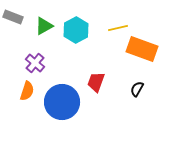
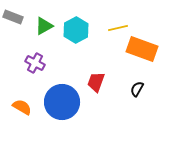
purple cross: rotated 12 degrees counterclockwise
orange semicircle: moved 5 px left, 16 px down; rotated 78 degrees counterclockwise
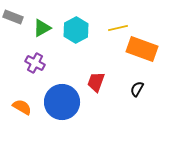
green triangle: moved 2 px left, 2 px down
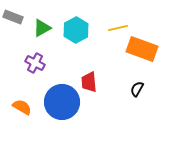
red trapezoid: moved 7 px left; rotated 25 degrees counterclockwise
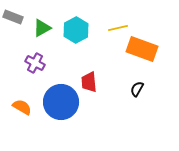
blue circle: moved 1 px left
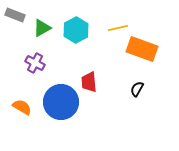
gray rectangle: moved 2 px right, 2 px up
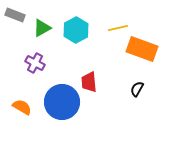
blue circle: moved 1 px right
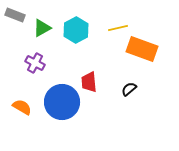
black semicircle: moved 8 px left; rotated 21 degrees clockwise
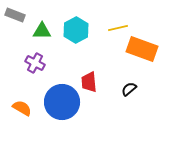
green triangle: moved 3 px down; rotated 30 degrees clockwise
orange semicircle: moved 1 px down
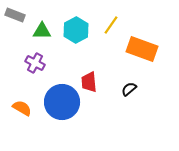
yellow line: moved 7 px left, 3 px up; rotated 42 degrees counterclockwise
